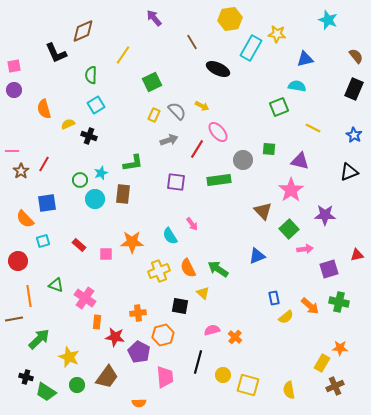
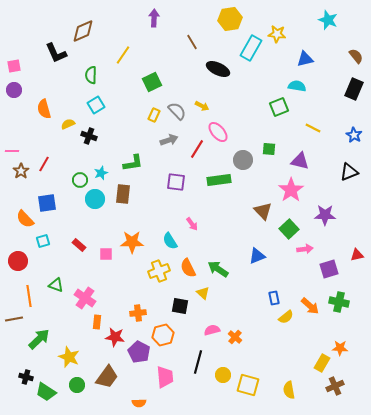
purple arrow at (154, 18): rotated 42 degrees clockwise
cyan semicircle at (170, 236): moved 5 px down
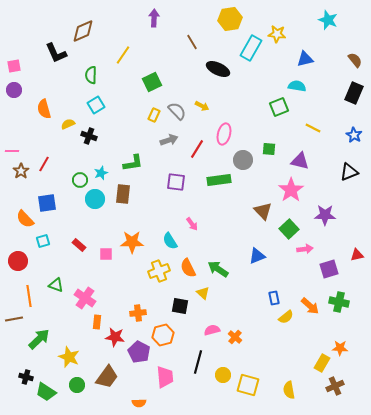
brown semicircle at (356, 56): moved 1 px left, 4 px down
black rectangle at (354, 89): moved 4 px down
pink ellipse at (218, 132): moved 6 px right, 2 px down; rotated 55 degrees clockwise
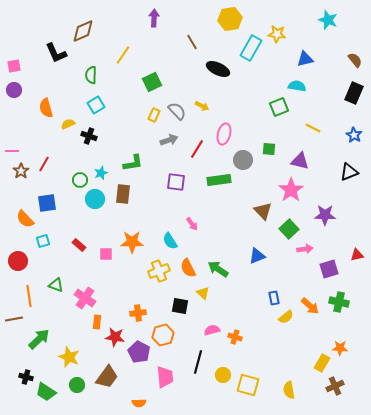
orange semicircle at (44, 109): moved 2 px right, 1 px up
orange cross at (235, 337): rotated 24 degrees counterclockwise
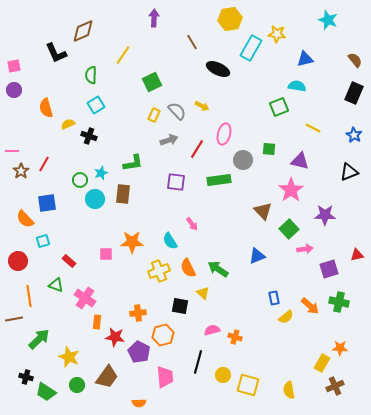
red rectangle at (79, 245): moved 10 px left, 16 px down
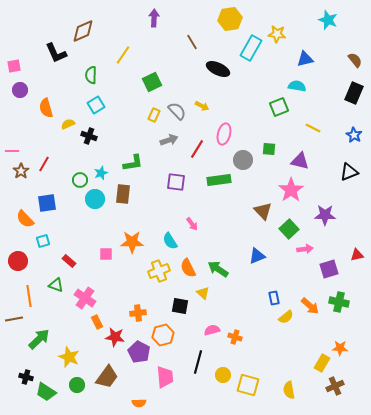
purple circle at (14, 90): moved 6 px right
orange rectangle at (97, 322): rotated 32 degrees counterclockwise
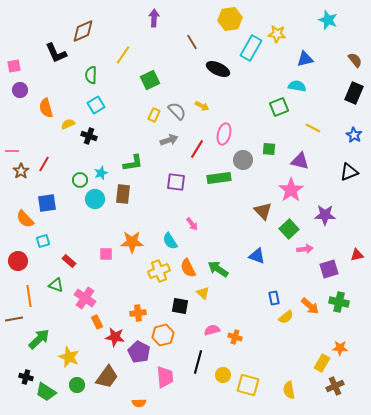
green square at (152, 82): moved 2 px left, 2 px up
green rectangle at (219, 180): moved 2 px up
blue triangle at (257, 256): rotated 42 degrees clockwise
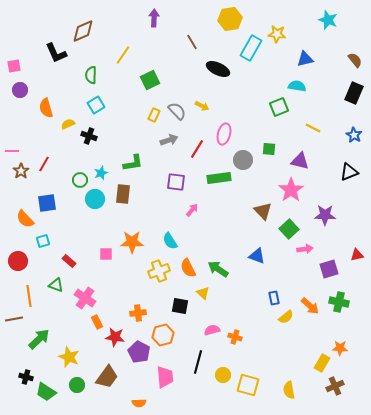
pink arrow at (192, 224): moved 14 px up; rotated 104 degrees counterclockwise
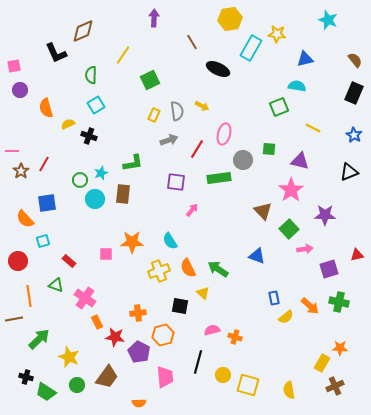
gray semicircle at (177, 111): rotated 36 degrees clockwise
